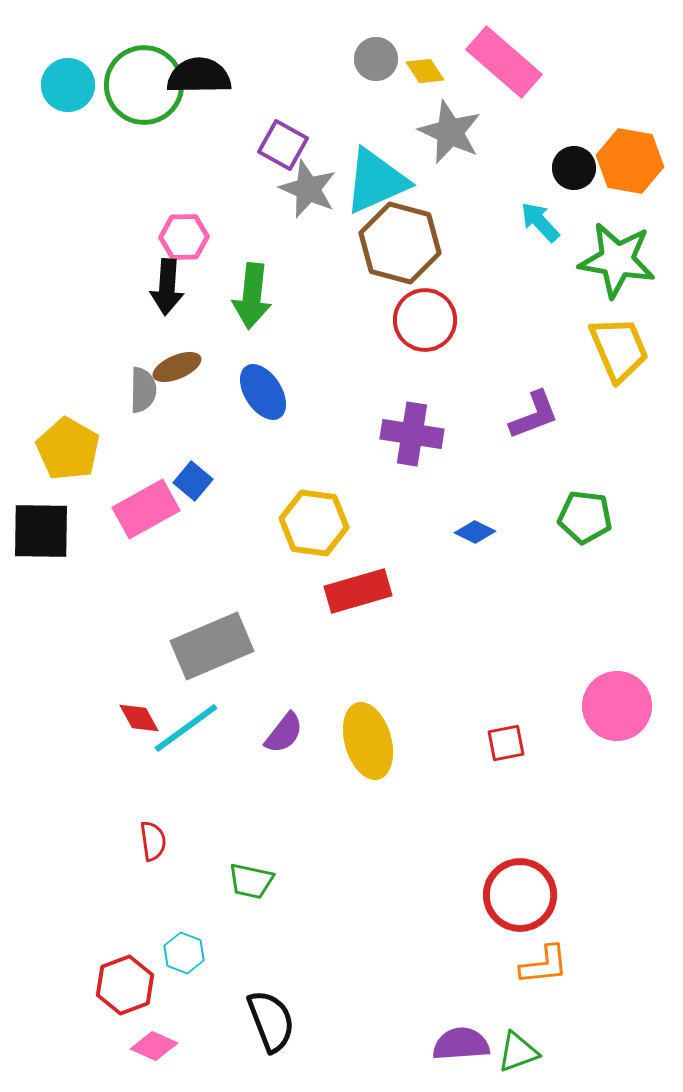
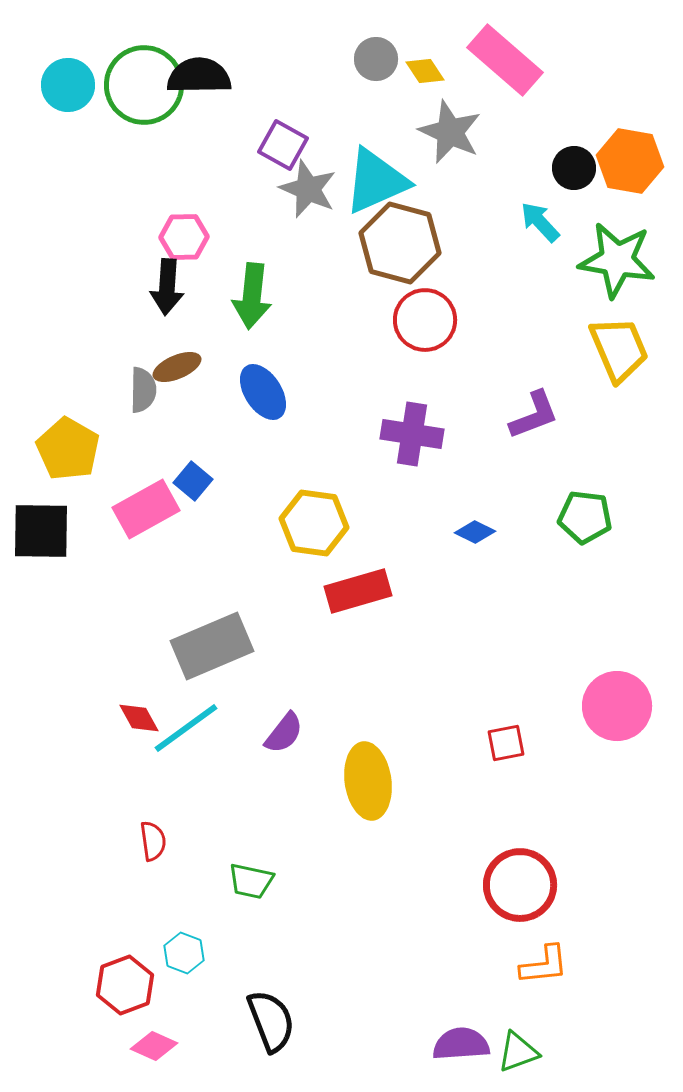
pink rectangle at (504, 62): moved 1 px right, 2 px up
yellow ellipse at (368, 741): moved 40 px down; rotated 8 degrees clockwise
red circle at (520, 895): moved 10 px up
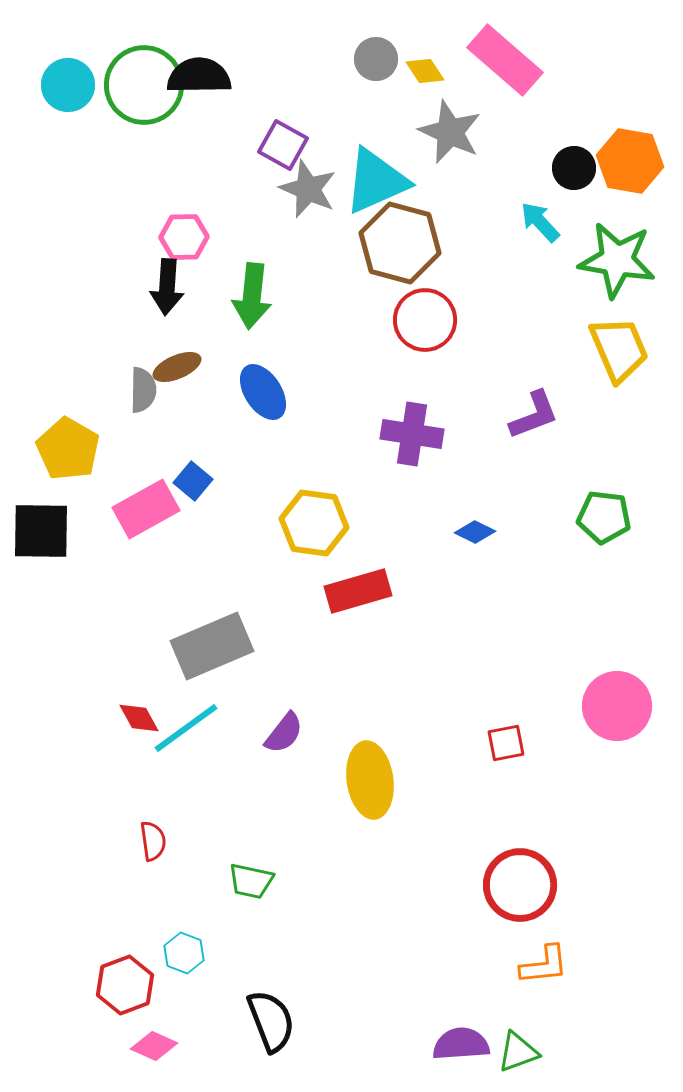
green pentagon at (585, 517): moved 19 px right
yellow ellipse at (368, 781): moved 2 px right, 1 px up
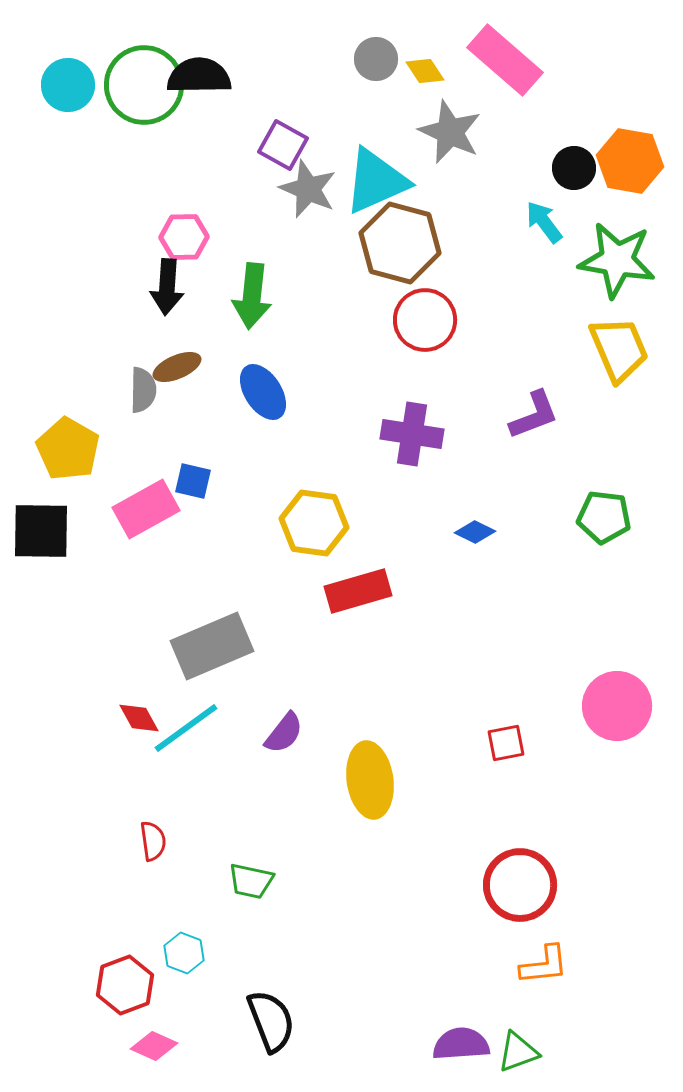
cyan arrow at (540, 222): moved 4 px right; rotated 6 degrees clockwise
blue square at (193, 481): rotated 27 degrees counterclockwise
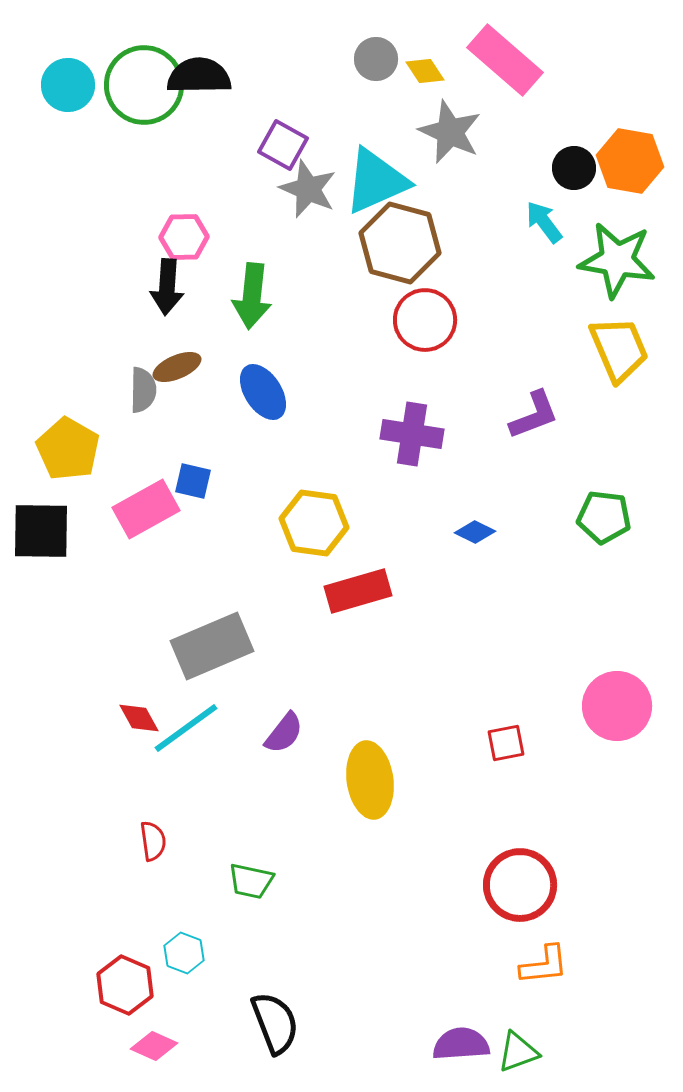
red hexagon at (125, 985): rotated 16 degrees counterclockwise
black semicircle at (271, 1021): moved 4 px right, 2 px down
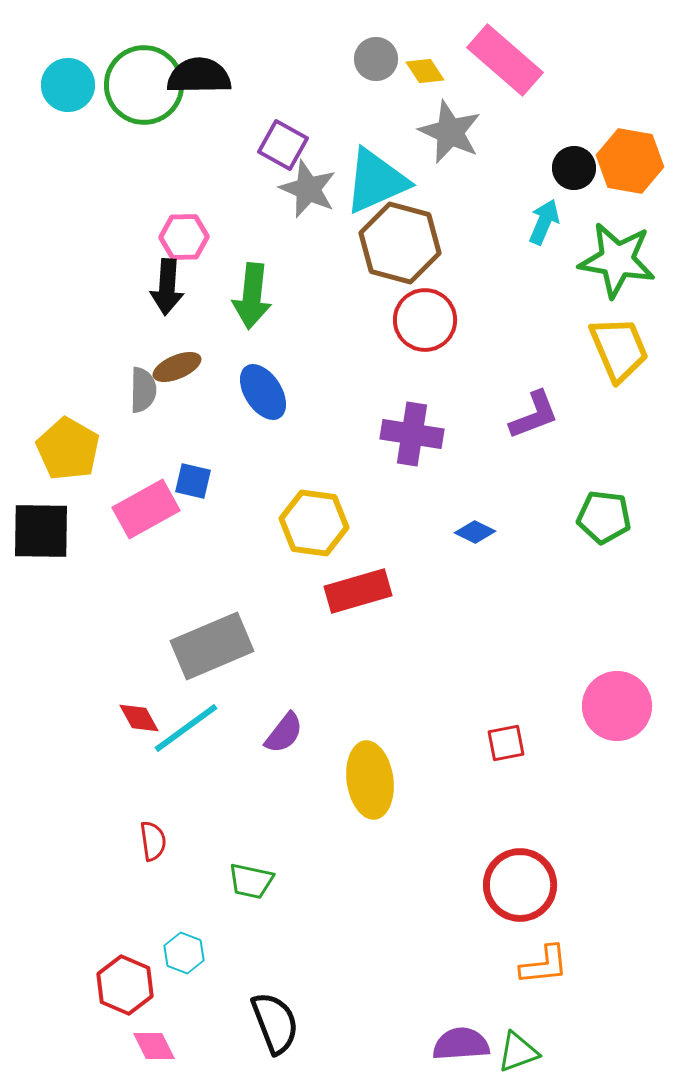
cyan arrow at (544, 222): rotated 60 degrees clockwise
pink diamond at (154, 1046): rotated 39 degrees clockwise
